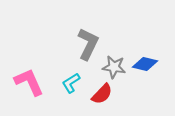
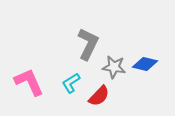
red semicircle: moved 3 px left, 2 px down
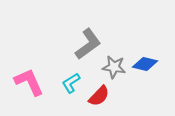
gray L-shape: rotated 28 degrees clockwise
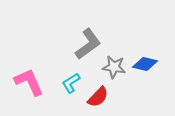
red semicircle: moved 1 px left, 1 px down
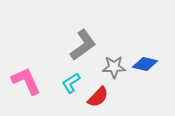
gray L-shape: moved 5 px left, 1 px down
gray star: rotated 10 degrees counterclockwise
pink L-shape: moved 3 px left, 1 px up
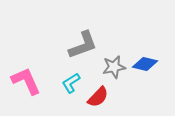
gray L-shape: rotated 16 degrees clockwise
gray star: rotated 10 degrees counterclockwise
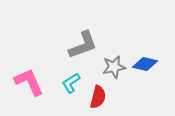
pink L-shape: moved 3 px right, 1 px down
red semicircle: rotated 30 degrees counterclockwise
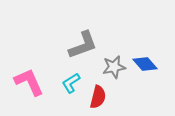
blue diamond: rotated 35 degrees clockwise
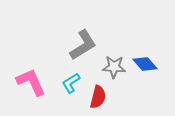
gray L-shape: rotated 12 degrees counterclockwise
gray star: rotated 15 degrees clockwise
pink L-shape: moved 2 px right
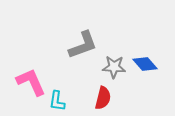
gray L-shape: rotated 12 degrees clockwise
cyan L-shape: moved 14 px left, 18 px down; rotated 50 degrees counterclockwise
red semicircle: moved 5 px right, 1 px down
